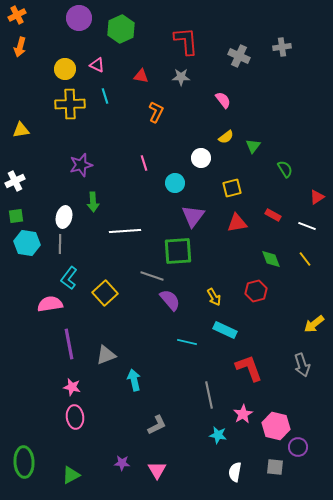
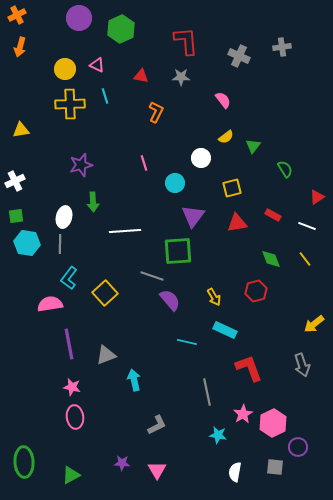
gray line at (209, 395): moved 2 px left, 3 px up
pink hexagon at (276, 426): moved 3 px left, 3 px up; rotated 20 degrees clockwise
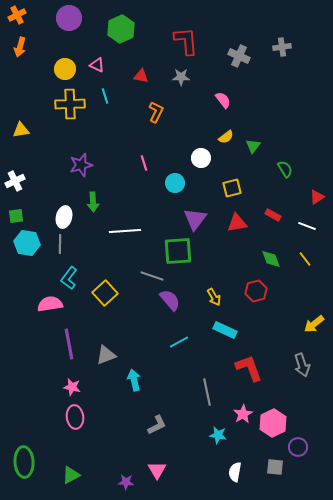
purple circle at (79, 18): moved 10 px left
purple triangle at (193, 216): moved 2 px right, 3 px down
cyan line at (187, 342): moved 8 px left; rotated 42 degrees counterclockwise
purple star at (122, 463): moved 4 px right, 19 px down
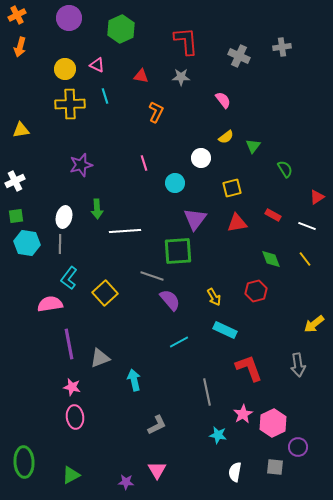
green arrow at (93, 202): moved 4 px right, 7 px down
gray triangle at (106, 355): moved 6 px left, 3 px down
gray arrow at (302, 365): moved 4 px left; rotated 10 degrees clockwise
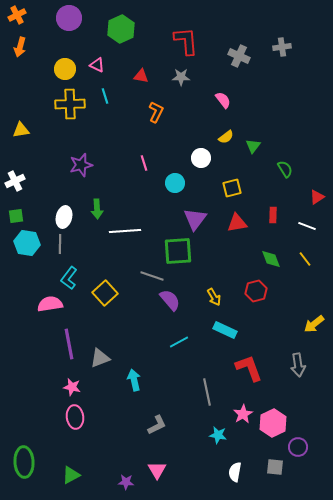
red rectangle at (273, 215): rotated 63 degrees clockwise
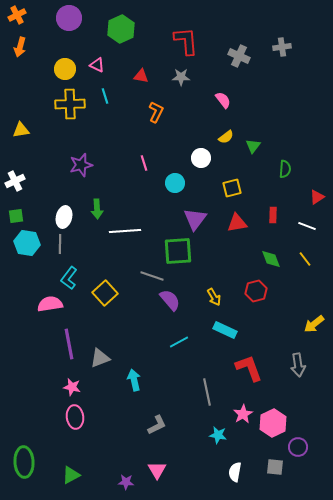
green semicircle at (285, 169): rotated 36 degrees clockwise
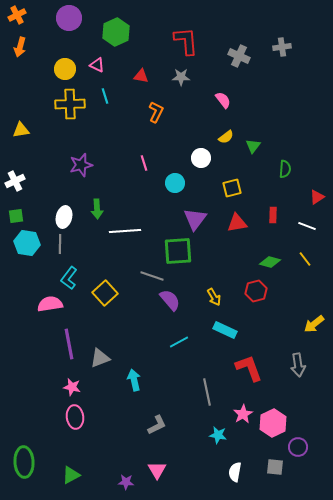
green hexagon at (121, 29): moved 5 px left, 3 px down
green diamond at (271, 259): moved 1 px left, 3 px down; rotated 55 degrees counterclockwise
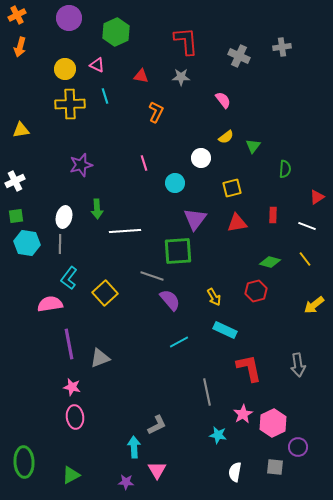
yellow arrow at (314, 324): moved 19 px up
red L-shape at (249, 368): rotated 8 degrees clockwise
cyan arrow at (134, 380): moved 67 px down; rotated 10 degrees clockwise
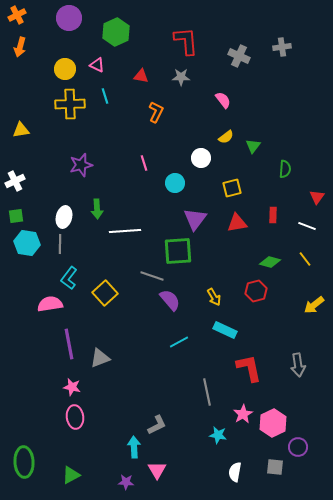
red triangle at (317, 197): rotated 21 degrees counterclockwise
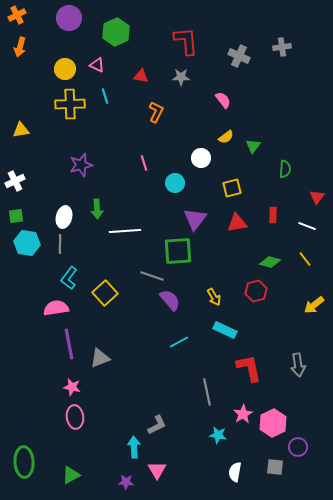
pink semicircle at (50, 304): moved 6 px right, 4 px down
